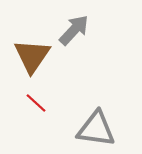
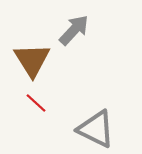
brown triangle: moved 4 px down; rotated 6 degrees counterclockwise
gray triangle: rotated 18 degrees clockwise
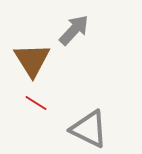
red line: rotated 10 degrees counterclockwise
gray triangle: moved 7 px left
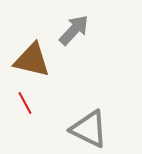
brown triangle: rotated 45 degrees counterclockwise
red line: moved 11 px left; rotated 30 degrees clockwise
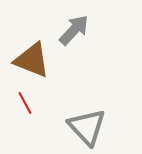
brown triangle: rotated 9 degrees clockwise
gray triangle: moved 2 px left, 2 px up; rotated 21 degrees clockwise
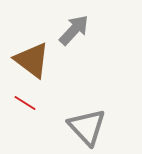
brown triangle: rotated 15 degrees clockwise
red line: rotated 30 degrees counterclockwise
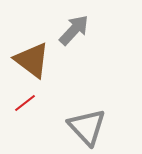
red line: rotated 70 degrees counterclockwise
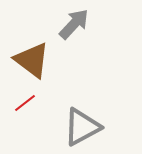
gray arrow: moved 6 px up
gray triangle: moved 5 px left; rotated 45 degrees clockwise
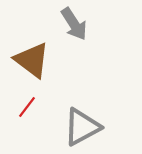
gray arrow: rotated 104 degrees clockwise
red line: moved 2 px right, 4 px down; rotated 15 degrees counterclockwise
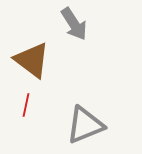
red line: moved 1 px left, 2 px up; rotated 25 degrees counterclockwise
gray triangle: moved 3 px right, 2 px up; rotated 6 degrees clockwise
